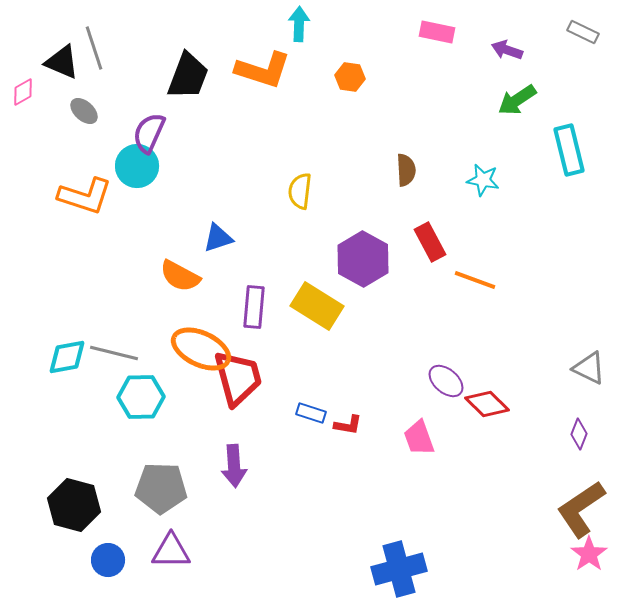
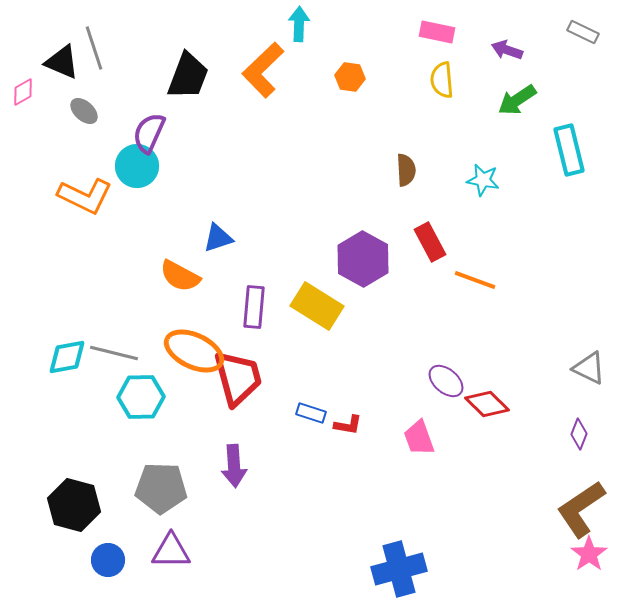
orange L-shape at (263, 70): rotated 118 degrees clockwise
yellow semicircle at (300, 191): moved 142 px right, 111 px up; rotated 12 degrees counterclockwise
orange L-shape at (85, 196): rotated 8 degrees clockwise
orange ellipse at (201, 349): moved 7 px left, 2 px down
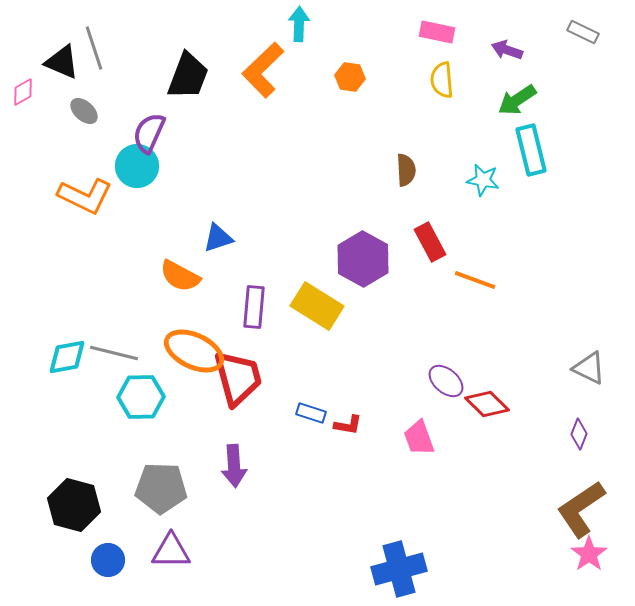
cyan rectangle at (569, 150): moved 38 px left
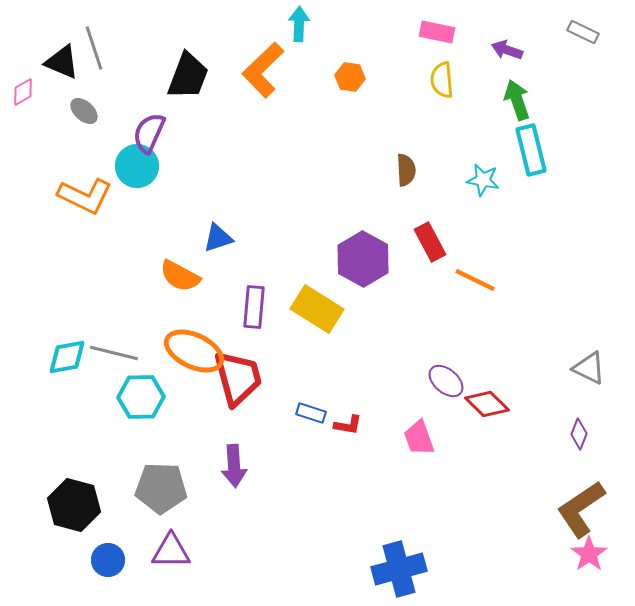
green arrow at (517, 100): rotated 105 degrees clockwise
orange line at (475, 280): rotated 6 degrees clockwise
yellow rectangle at (317, 306): moved 3 px down
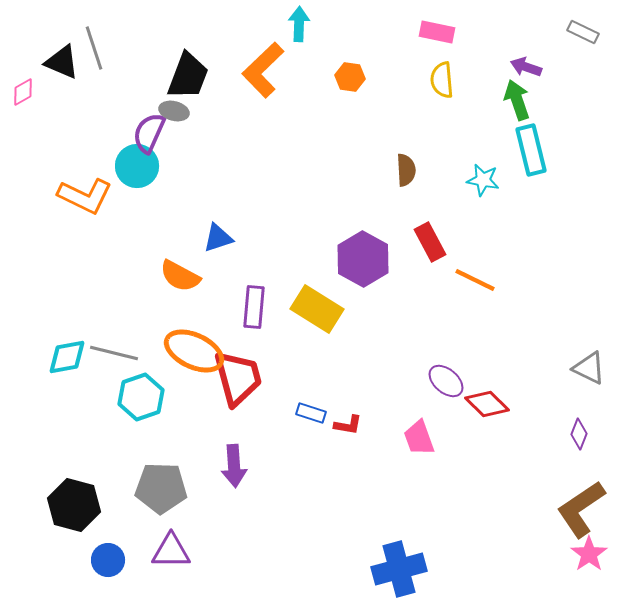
purple arrow at (507, 50): moved 19 px right, 17 px down
gray ellipse at (84, 111): moved 90 px right; rotated 28 degrees counterclockwise
cyan hexagon at (141, 397): rotated 18 degrees counterclockwise
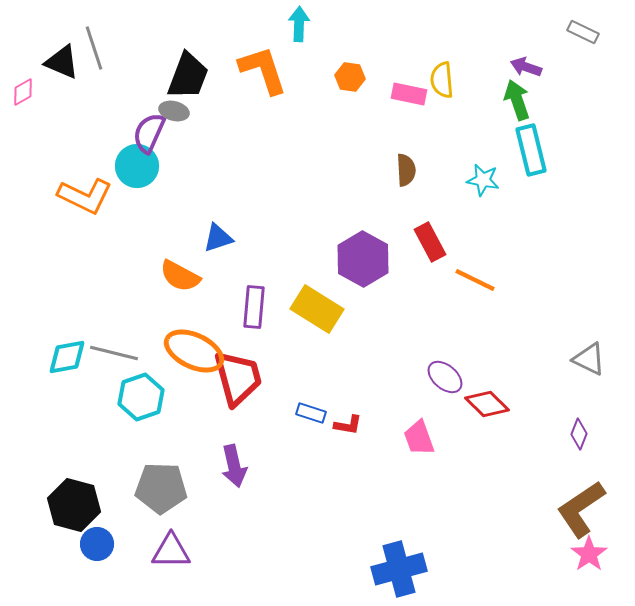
pink rectangle at (437, 32): moved 28 px left, 62 px down
orange L-shape at (263, 70): rotated 116 degrees clockwise
gray triangle at (589, 368): moved 9 px up
purple ellipse at (446, 381): moved 1 px left, 4 px up
purple arrow at (234, 466): rotated 9 degrees counterclockwise
blue circle at (108, 560): moved 11 px left, 16 px up
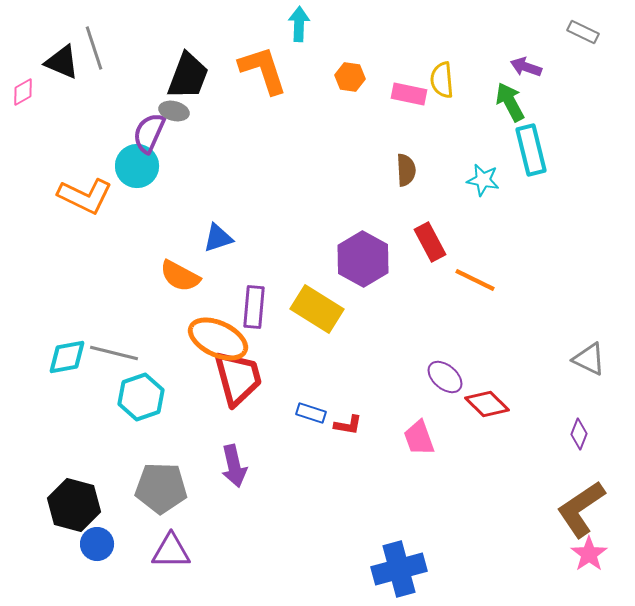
green arrow at (517, 100): moved 7 px left, 2 px down; rotated 9 degrees counterclockwise
orange ellipse at (194, 351): moved 24 px right, 12 px up
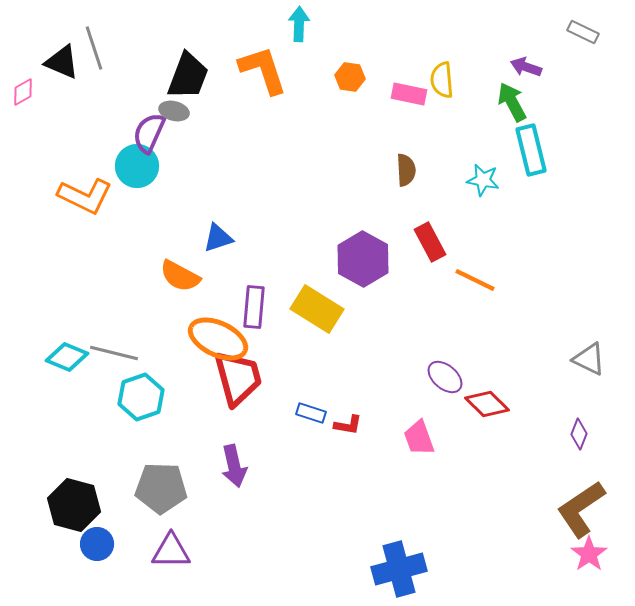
green arrow at (510, 102): moved 2 px right
cyan diamond at (67, 357): rotated 33 degrees clockwise
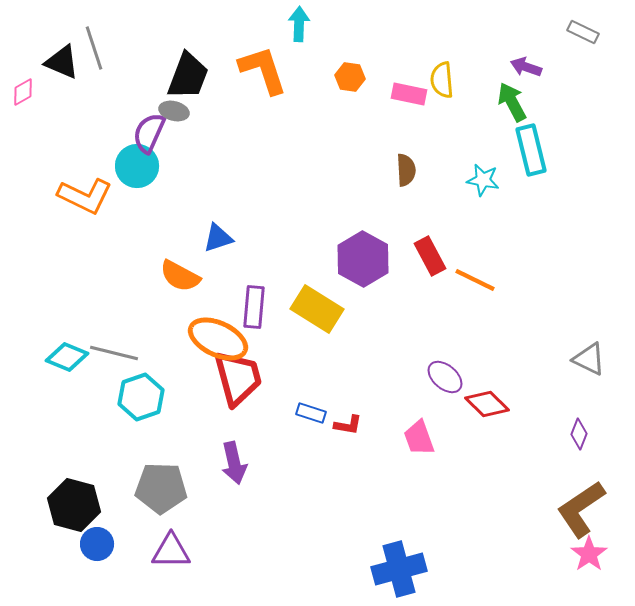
red rectangle at (430, 242): moved 14 px down
purple arrow at (234, 466): moved 3 px up
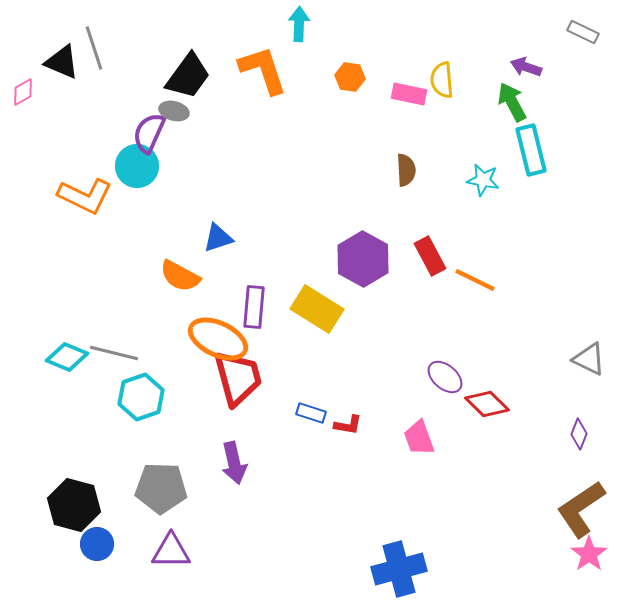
black trapezoid at (188, 76): rotated 15 degrees clockwise
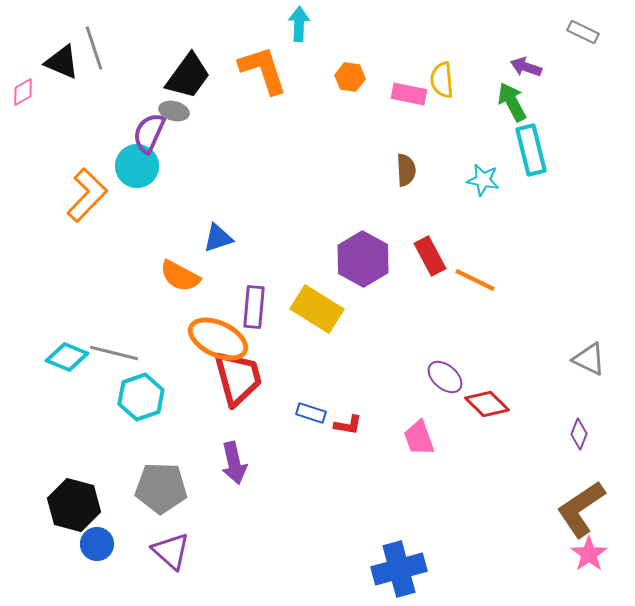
orange L-shape at (85, 196): moved 2 px right, 1 px up; rotated 72 degrees counterclockwise
purple triangle at (171, 551): rotated 42 degrees clockwise
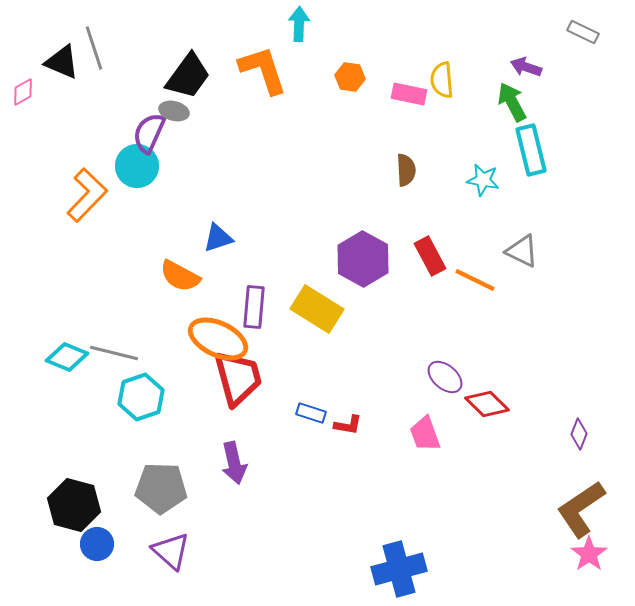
gray triangle at (589, 359): moved 67 px left, 108 px up
pink trapezoid at (419, 438): moved 6 px right, 4 px up
